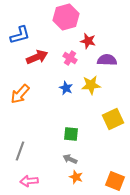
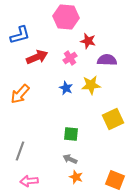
pink hexagon: rotated 20 degrees clockwise
pink cross: rotated 24 degrees clockwise
orange square: moved 1 px up
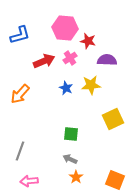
pink hexagon: moved 1 px left, 11 px down
red arrow: moved 7 px right, 4 px down
orange star: rotated 16 degrees clockwise
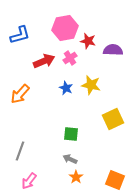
pink hexagon: rotated 15 degrees counterclockwise
purple semicircle: moved 6 px right, 10 px up
yellow star: rotated 18 degrees clockwise
pink arrow: rotated 48 degrees counterclockwise
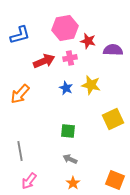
pink cross: rotated 24 degrees clockwise
green square: moved 3 px left, 3 px up
gray line: rotated 30 degrees counterclockwise
orange star: moved 3 px left, 6 px down
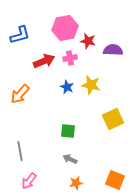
blue star: moved 1 px right, 1 px up
orange star: moved 3 px right; rotated 24 degrees clockwise
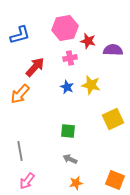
red arrow: moved 9 px left, 6 px down; rotated 25 degrees counterclockwise
pink arrow: moved 2 px left
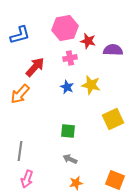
gray line: rotated 18 degrees clockwise
pink arrow: moved 2 px up; rotated 18 degrees counterclockwise
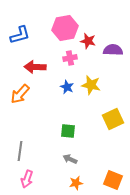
red arrow: rotated 130 degrees counterclockwise
orange square: moved 2 px left
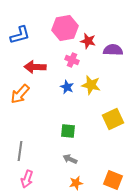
pink cross: moved 2 px right, 2 px down; rotated 32 degrees clockwise
